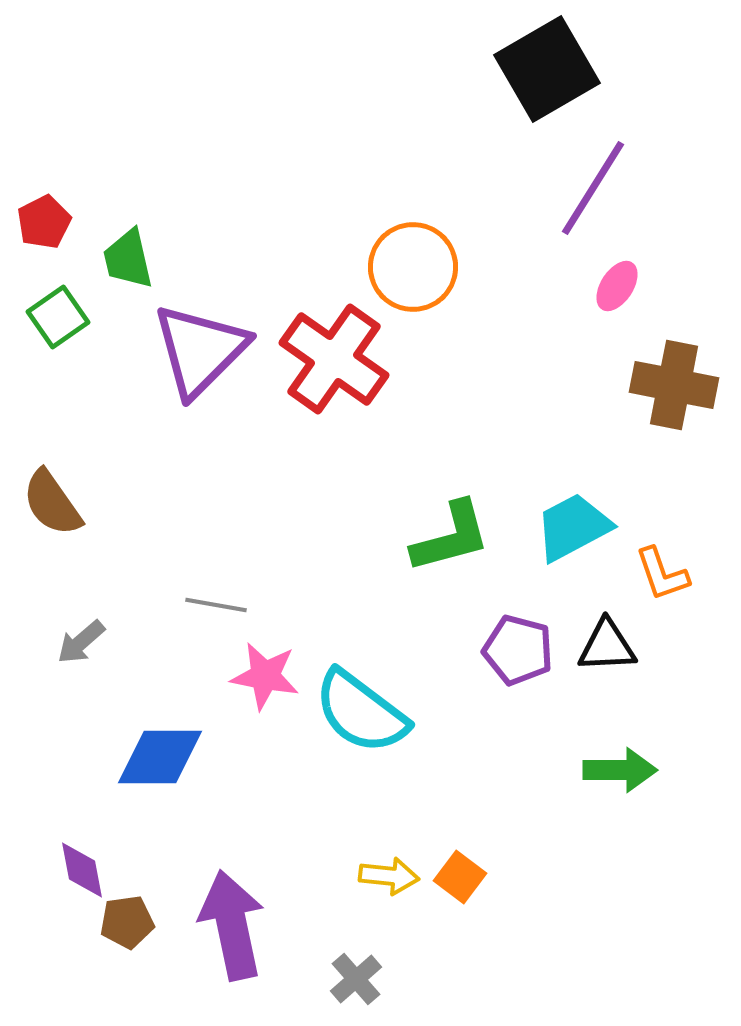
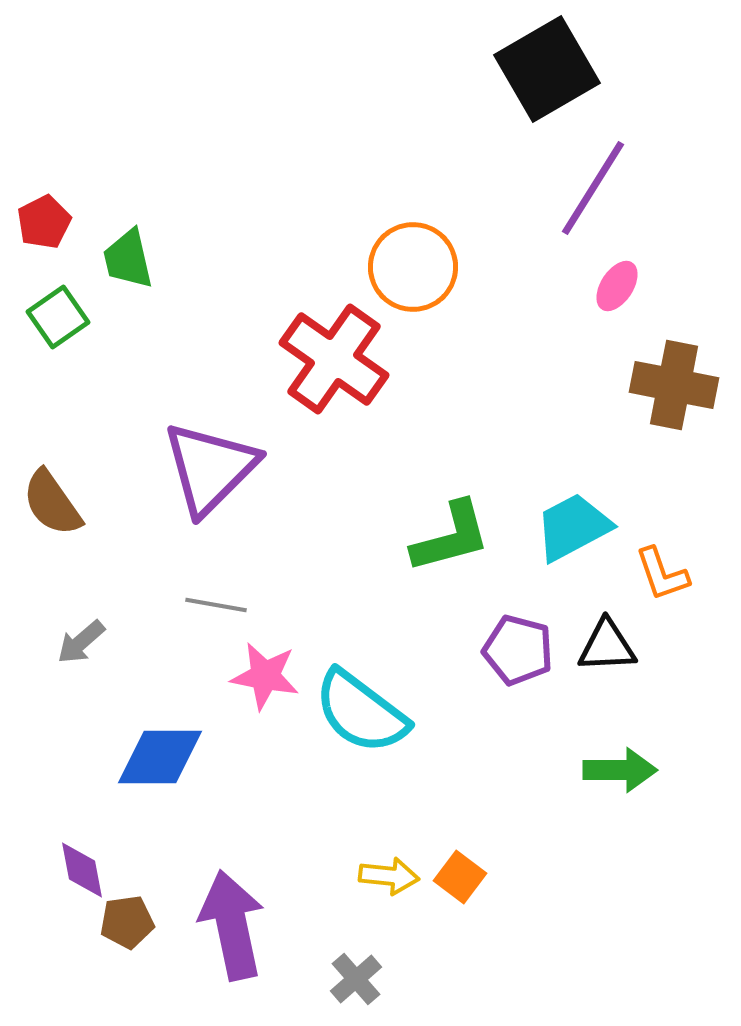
purple triangle: moved 10 px right, 118 px down
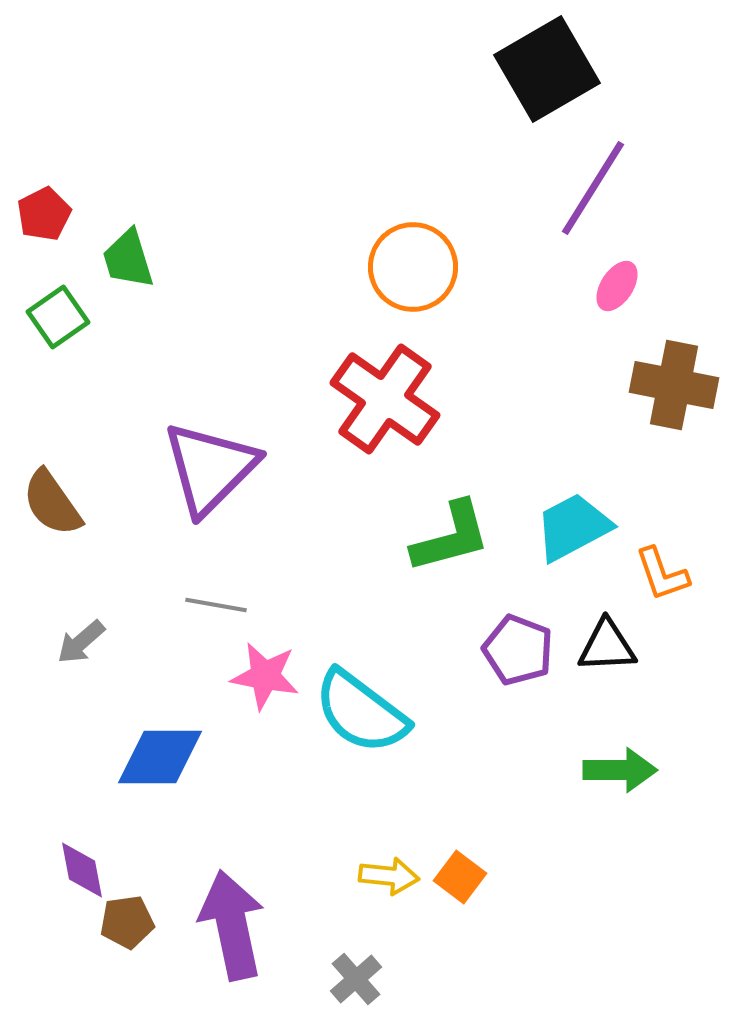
red pentagon: moved 8 px up
green trapezoid: rotated 4 degrees counterclockwise
red cross: moved 51 px right, 40 px down
purple pentagon: rotated 6 degrees clockwise
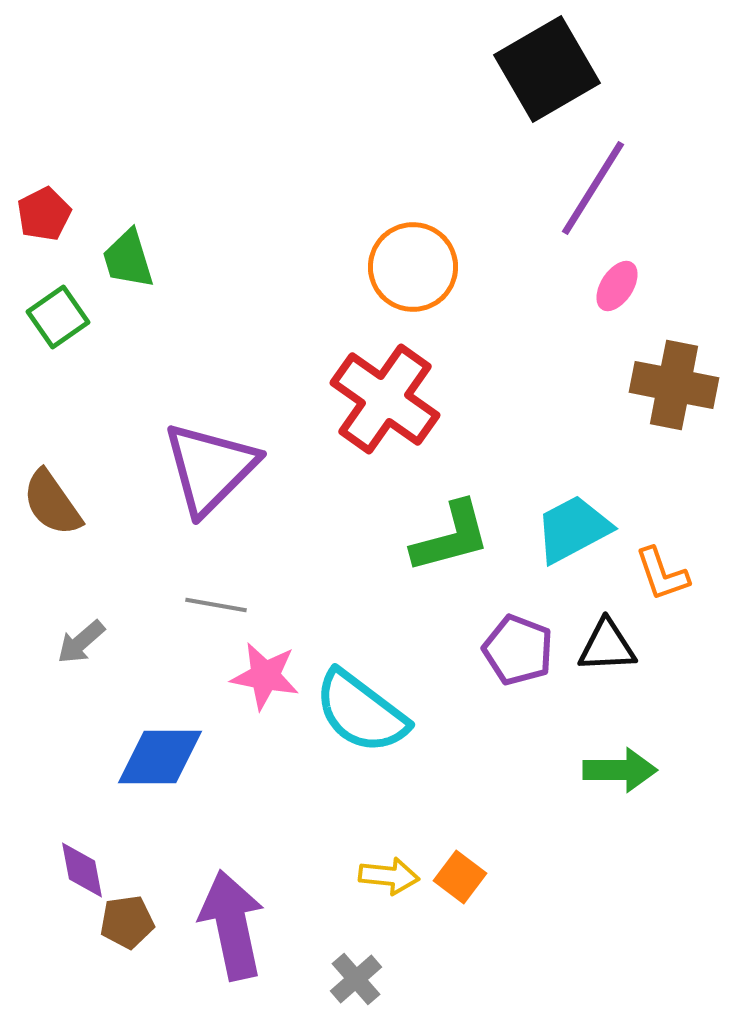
cyan trapezoid: moved 2 px down
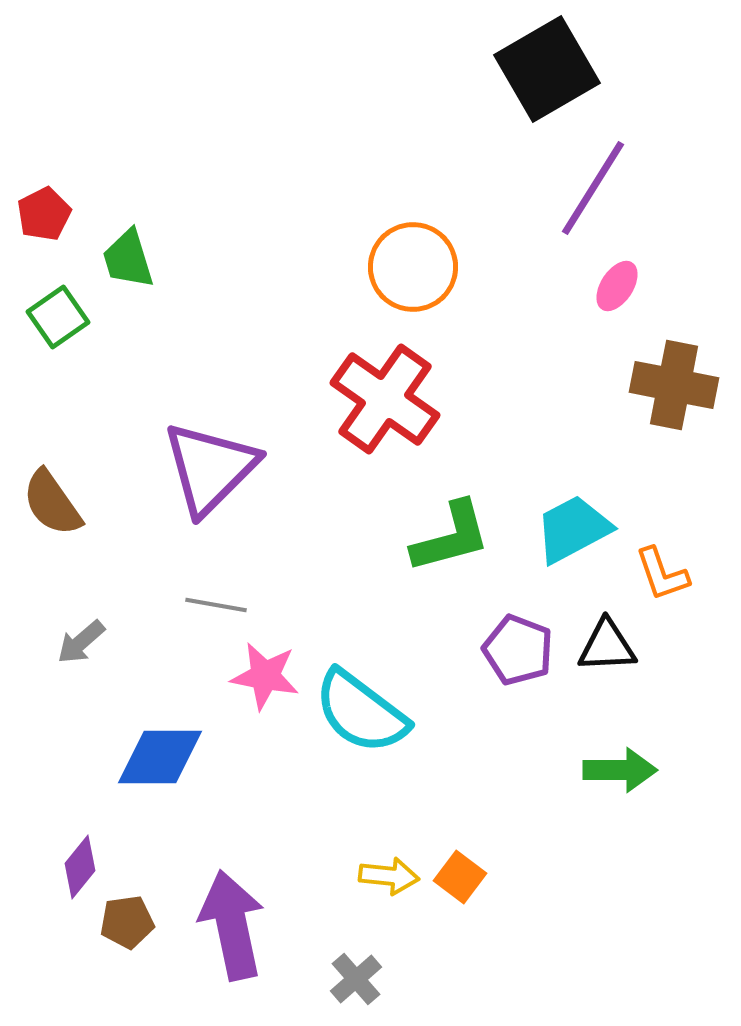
purple diamond: moved 2 px left, 3 px up; rotated 50 degrees clockwise
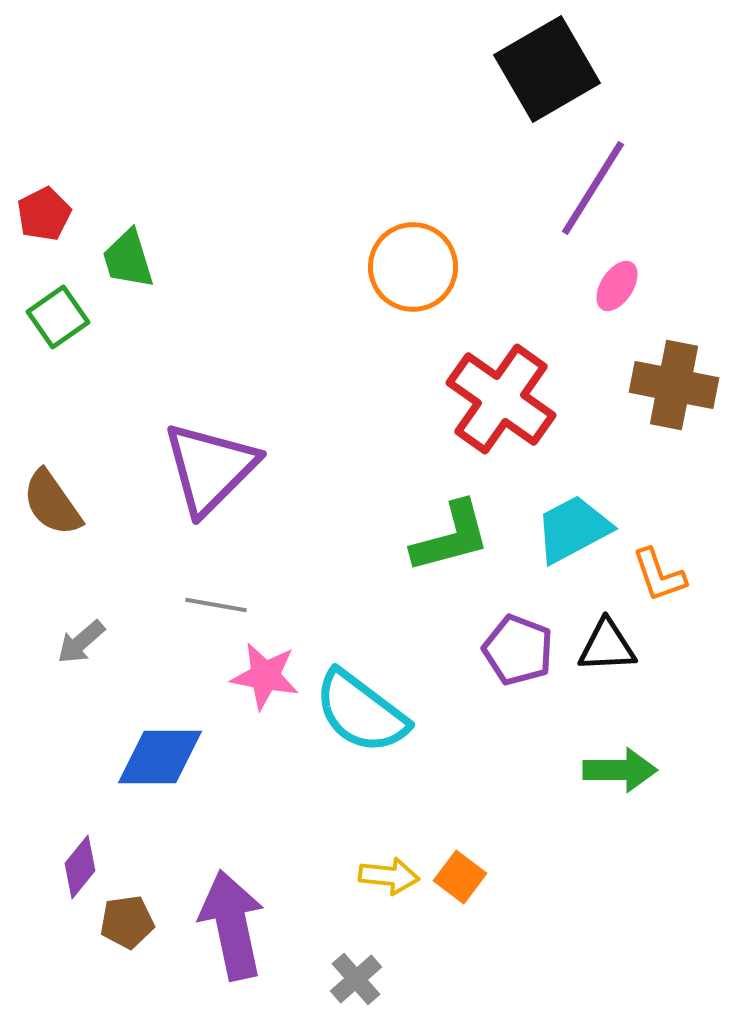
red cross: moved 116 px right
orange L-shape: moved 3 px left, 1 px down
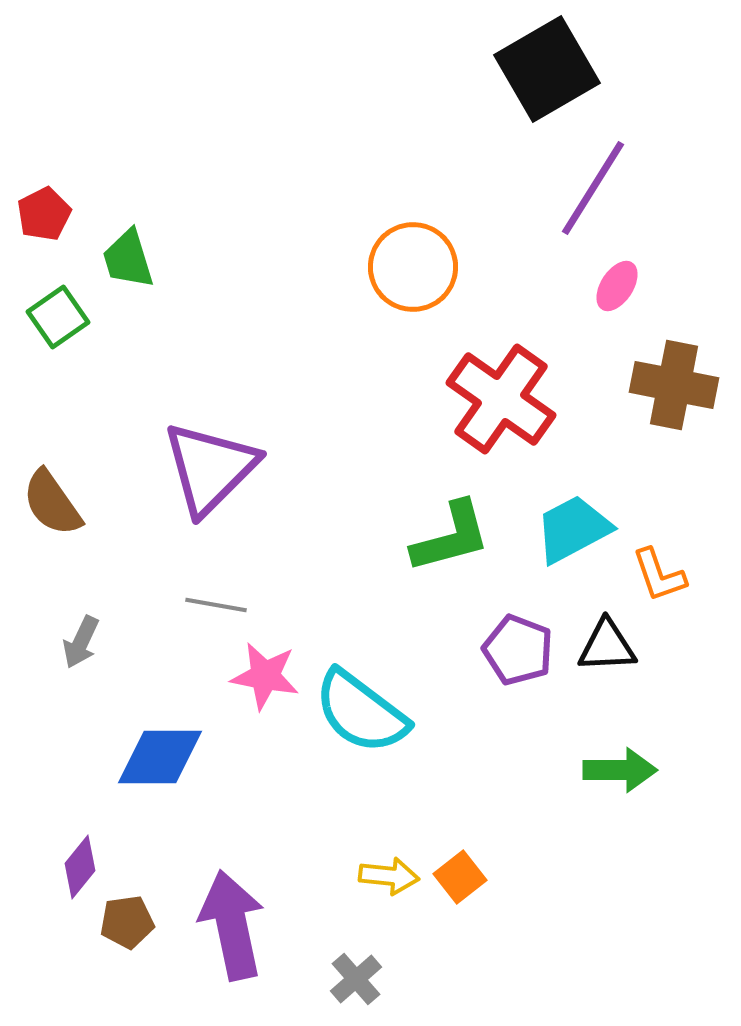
gray arrow: rotated 24 degrees counterclockwise
orange square: rotated 15 degrees clockwise
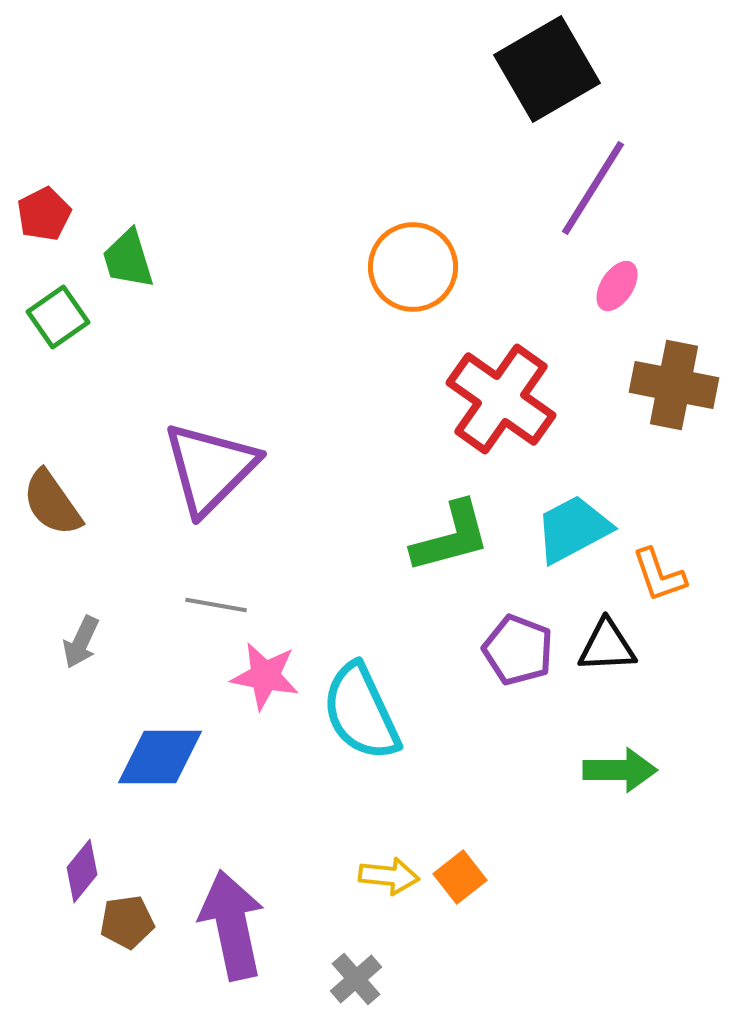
cyan semicircle: rotated 28 degrees clockwise
purple diamond: moved 2 px right, 4 px down
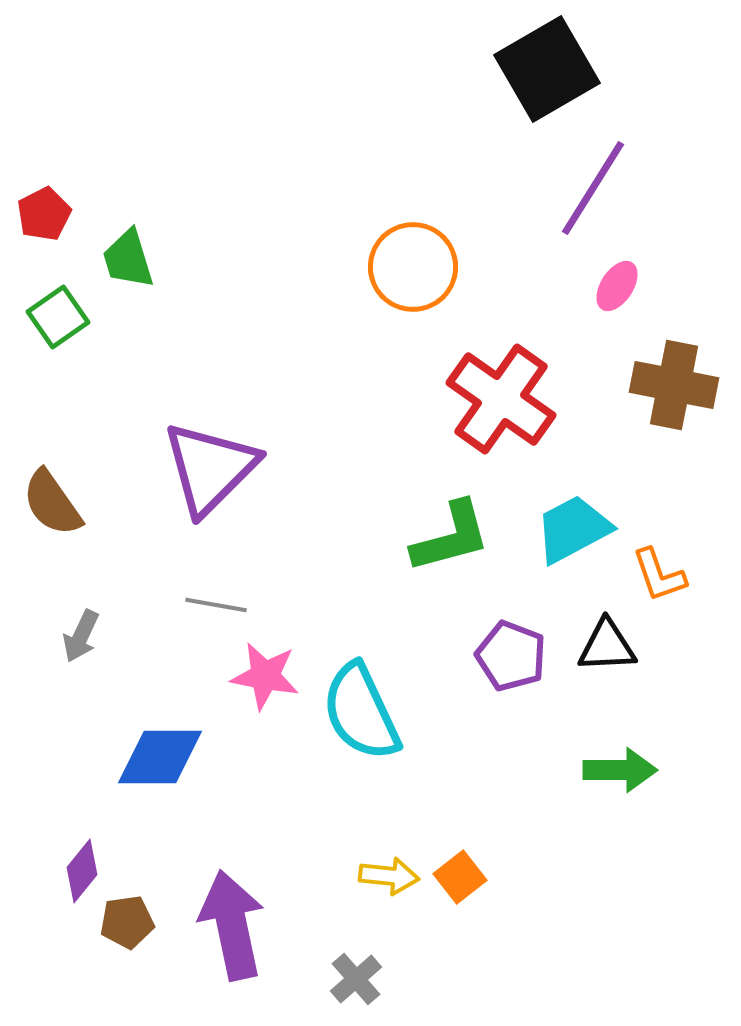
gray arrow: moved 6 px up
purple pentagon: moved 7 px left, 6 px down
